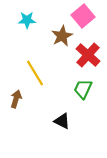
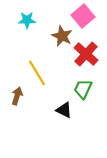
brown star: rotated 20 degrees counterclockwise
red cross: moved 2 px left, 1 px up
yellow line: moved 2 px right
brown arrow: moved 1 px right, 3 px up
black triangle: moved 2 px right, 11 px up
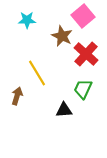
black triangle: rotated 30 degrees counterclockwise
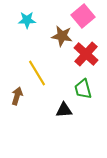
brown star: rotated 15 degrees counterclockwise
green trapezoid: rotated 40 degrees counterclockwise
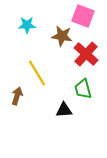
pink square: rotated 30 degrees counterclockwise
cyan star: moved 5 px down
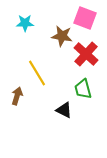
pink square: moved 2 px right, 2 px down
cyan star: moved 2 px left, 2 px up
black triangle: rotated 30 degrees clockwise
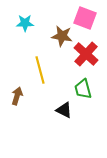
yellow line: moved 3 px right, 3 px up; rotated 16 degrees clockwise
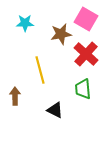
pink square: moved 1 px right, 1 px down; rotated 10 degrees clockwise
brown star: moved 1 px left, 2 px up; rotated 20 degrees counterclockwise
green trapezoid: rotated 10 degrees clockwise
brown arrow: moved 2 px left; rotated 18 degrees counterclockwise
black triangle: moved 9 px left
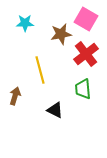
red cross: rotated 10 degrees clockwise
brown arrow: rotated 18 degrees clockwise
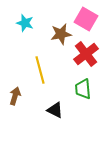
cyan star: rotated 18 degrees clockwise
